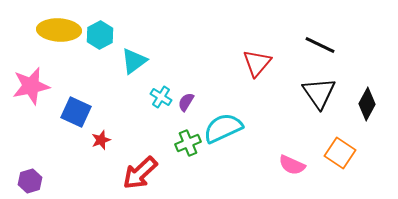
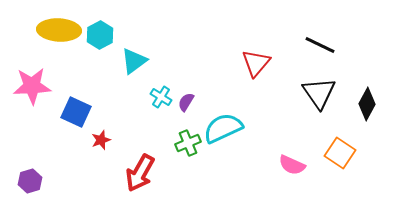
red triangle: moved 1 px left
pink star: moved 1 px right; rotated 9 degrees clockwise
red arrow: rotated 18 degrees counterclockwise
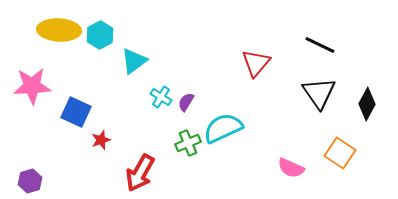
pink semicircle: moved 1 px left, 3 px down
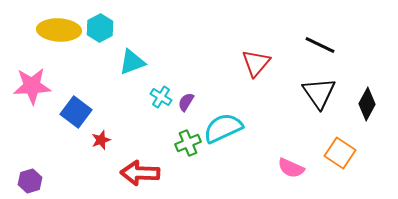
cyan hexagon: moved 7 px up
cyan triangle: moved 2 px left, 1 px down; rotated 16 degrees clockwise
blue square: rotated 12 degrees clockwise
red arrow: rotated 63 degrees clockwise
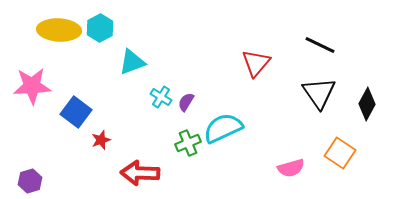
pink semicircle: rotated 40 degrees counterclockwise
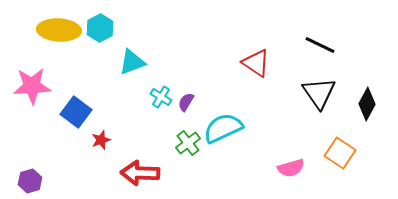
red triangle: rotated 36 degrees counterclockwise
green cross: rotated 15 degrees counterclockwise
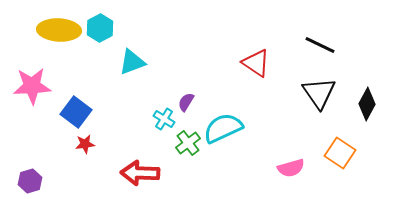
cyan cross: moved 3 px right, 22 px down
red star: moved 16 px left, 4 px down; rotated 12 degrees clockwise
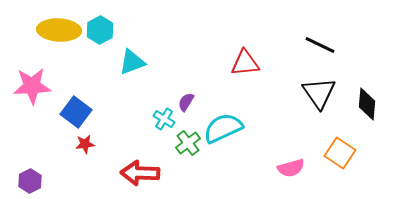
cyan hexagon: moved 2 px down
red triangle: moved 11 px left; rotated 40 degrees counterclockwise
black diamond: rotated 24 degrees counterclockwise
purple hexagon: rotated 10 degrees counterclockwise
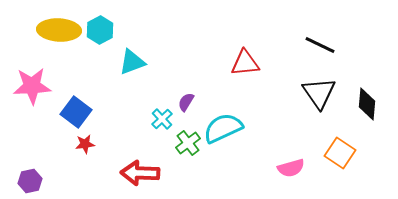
cyan cross: moved 2 px left; rotated 15 degrees clockwise
purple hexagon: rotated 15 degrees clockwise
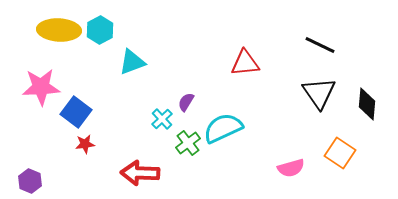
pink star: moved 9 px right, 1 px down
purple hexagon: rotated 25 degrees counterclockwise
